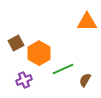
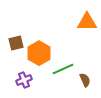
brown square: rotated 14 degrees clockwise
brown semicircle: rotated 128 degrees clockwise
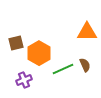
orange triangle: moved 10 px down
brown semicircle: moved 15 px up
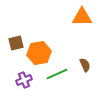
orange triangle: moved 5 px left, 15 px up
orange hexagon: rotated 20 degrees clockwise
green line: moved 6 px left, 5 px down
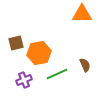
orange triangle: moved 3 px up
